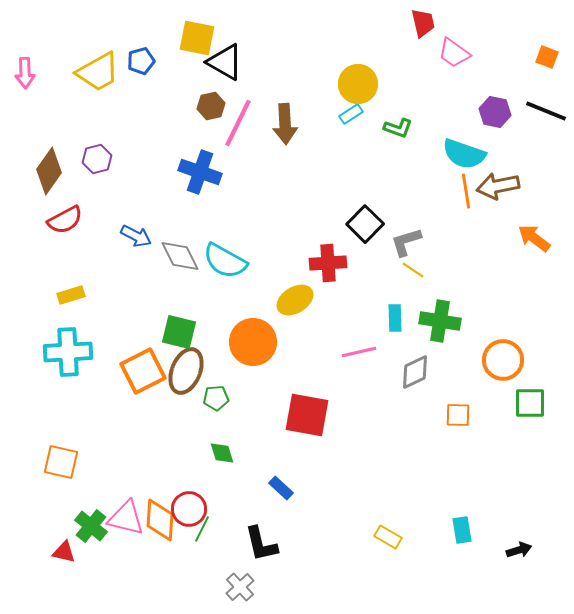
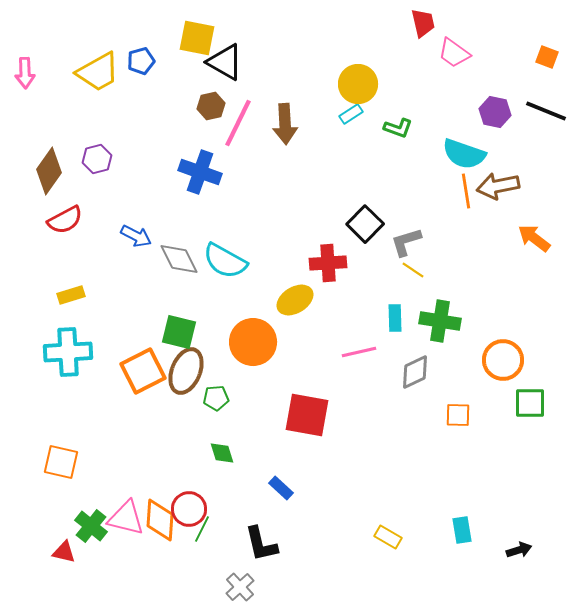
gray diamond at (180, 256): moved 1 px left, 3 px down
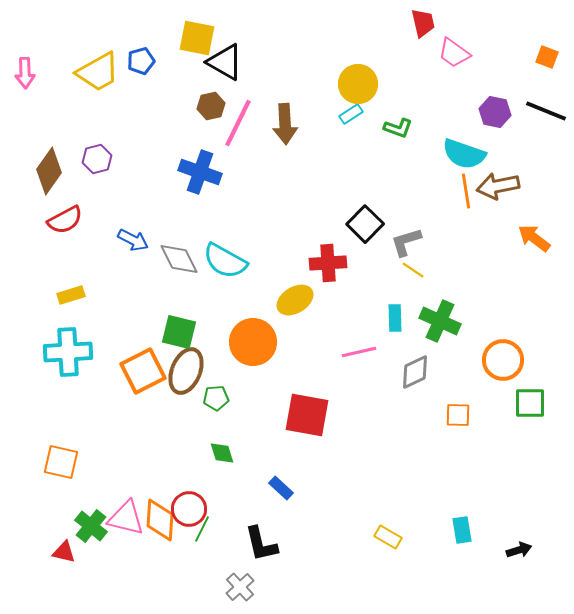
blue arrow at (136, 236): moved 3 px left, 4 px down
green cross at (440, 321): rotated 15 degrees clockwise
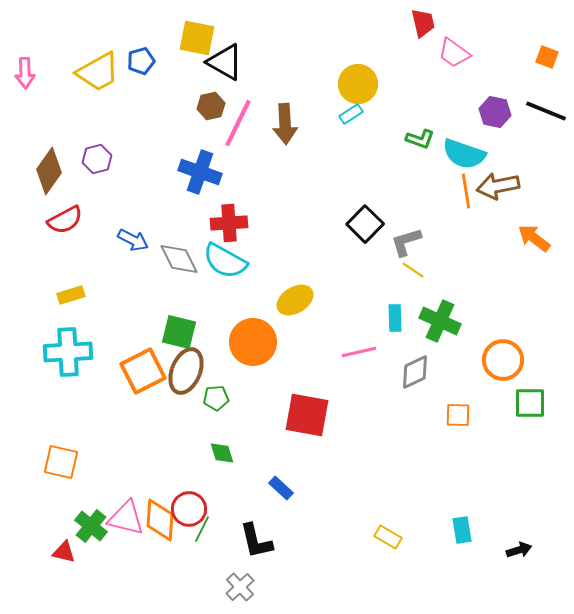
green L-shape at (398, 128): moved 22 px right, 11 px down
red cross at (328, 263): moved 99 px left, 40 px up
black L-shape at (261, 544): moved 5 px left, 3 px up
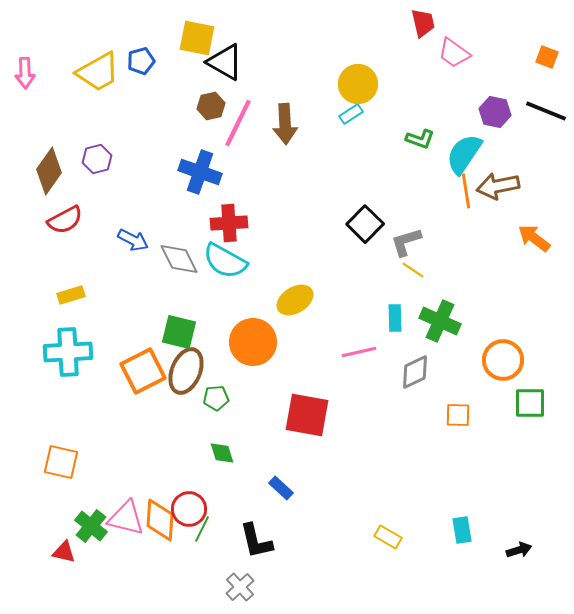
cyan semicircle at (464, 154): rotated 105 degrees clockwise
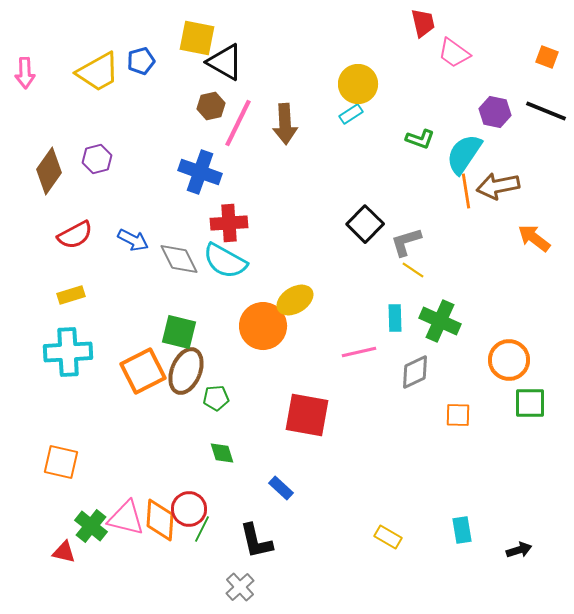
red semicircle at (65, 220): moved 10 px right, 15 px down
orange circle at (253, 342): moved 10 px right, 16 px up
orange circle at (503, 360): moved 6 px right
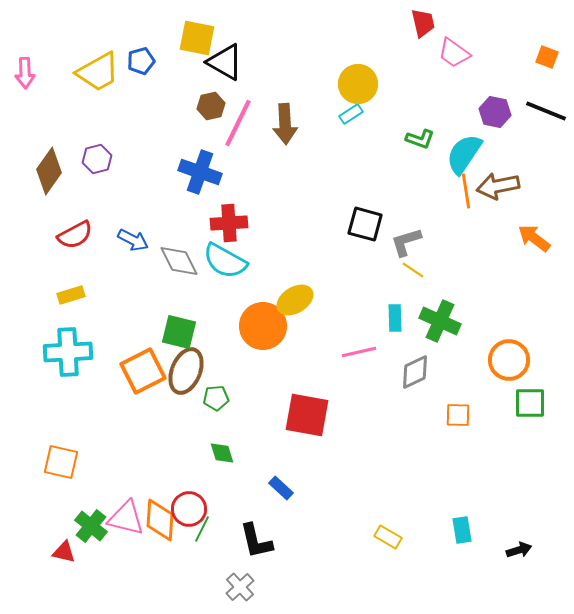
black square at (365, 224): rotated 30 degrees counterclockwise
gray diamond at (179, 259): moved 2 px down
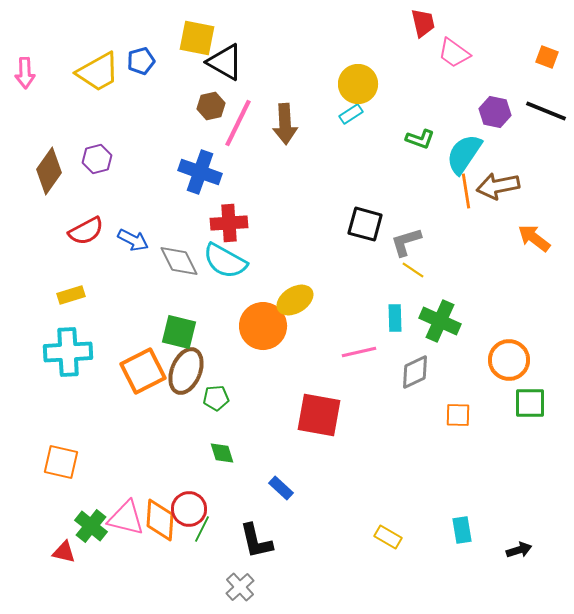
red semicircle at (75, 235): moved 11 px right, 4 px up
red square at (307, 415): moved 12 px right
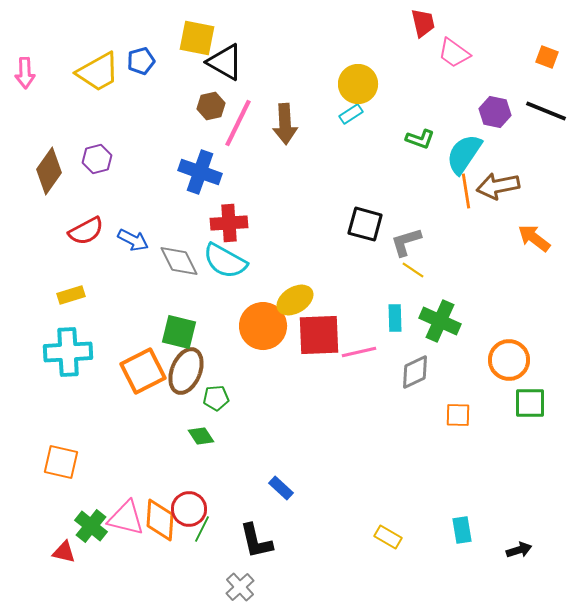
red square at (319, 415): moved 80 px up; rotated 12 degrees counterclockwise
green diamond at (222, 453): moved 21 px left, 17 px up; rotated 16 degrees counterclockwise
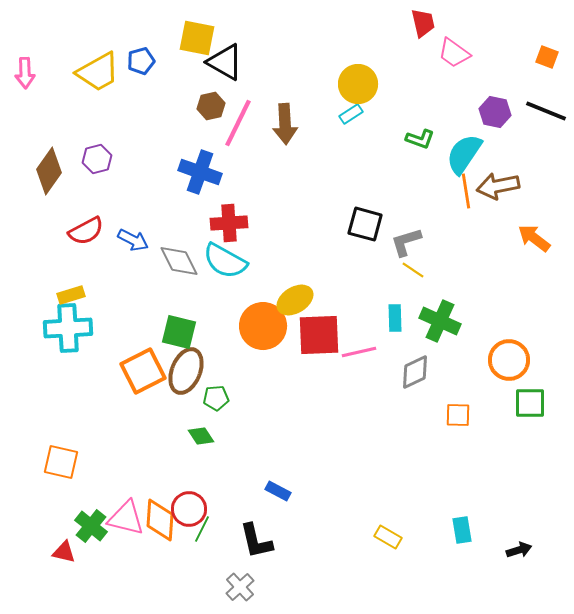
cyan cross at (68, 352): moved 24 px up
blue rectangle at (281, 488): moved 3 px left, 3 px down; rotated 15 degrees counterclockwise
